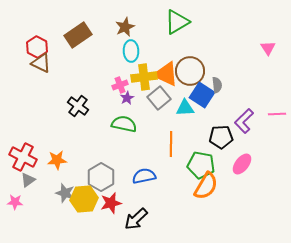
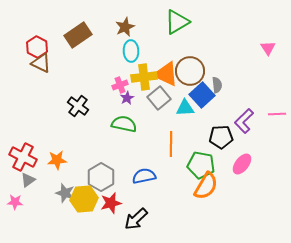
blue square: rotated 15 degrees clockwise
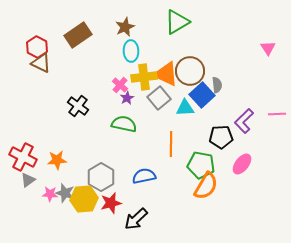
pink cross: rotated 28 degrees counterclockwise
pink star: moved 35 px right, 8 px up
